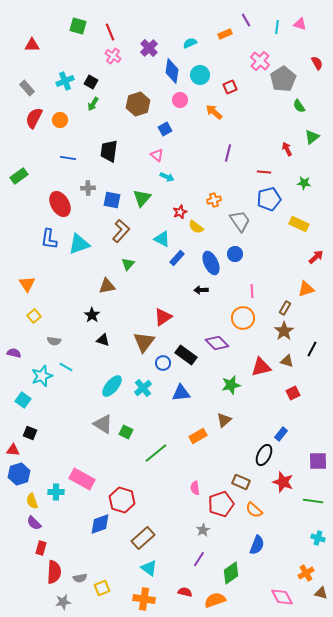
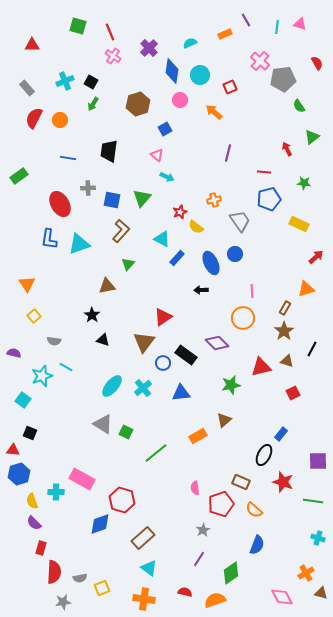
gray pentagon at (283, 79): rotated 25 degrees clockwise
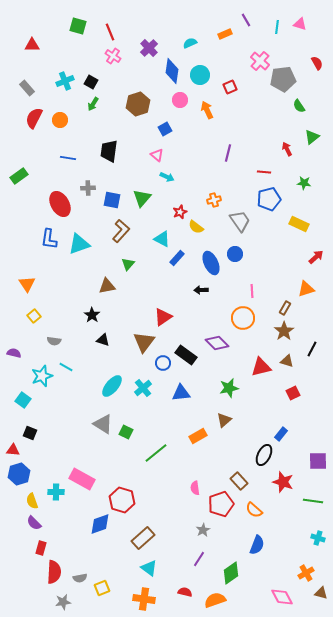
orange arrow at (214, 112): moved 7 px left, 2 px up; rotated 24 degrees clockwise
green star at (231, 385): moved 2 px left, 3 px down
brown rectangle at (241, 482): moved 2 px left, 1 px up; rotated 24 degrees clockwise
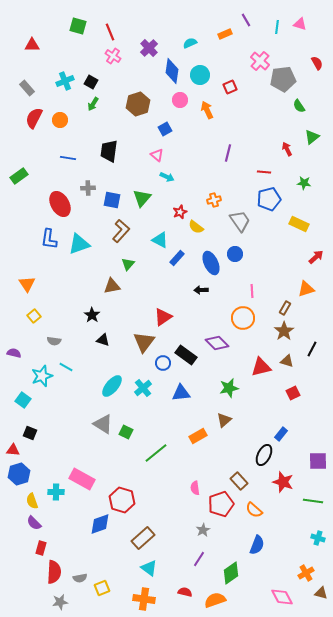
cyan triangle at (162, 239): moved 2 px left, 1 px down
brown triangle at (107, 286): moved 5 px right
gray star at (63, 602): moved 3 px left
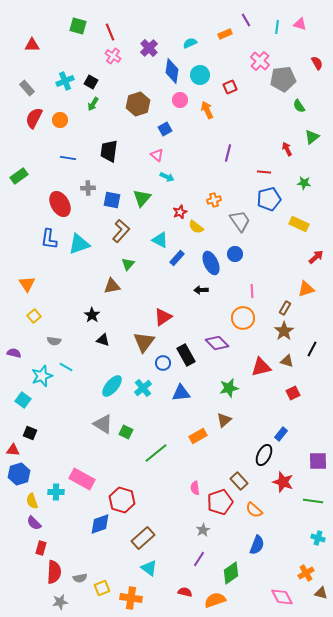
black rectangle at (186, 355): rotated 25 degrees clockwise
red pentagon at (221, 504): moved 1 px left, 2 px up
orange cross at (144, 599): moved 13 px left, 1 px up
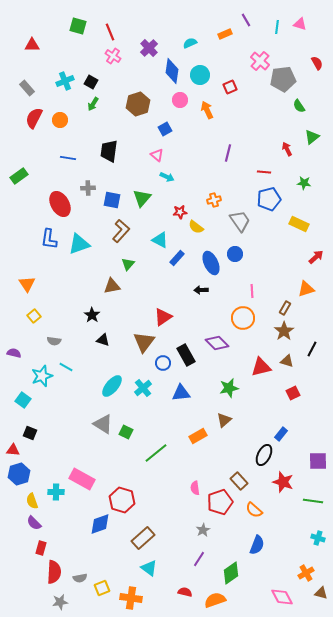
red star at (180, 212): rotated 16 degrees clockwise
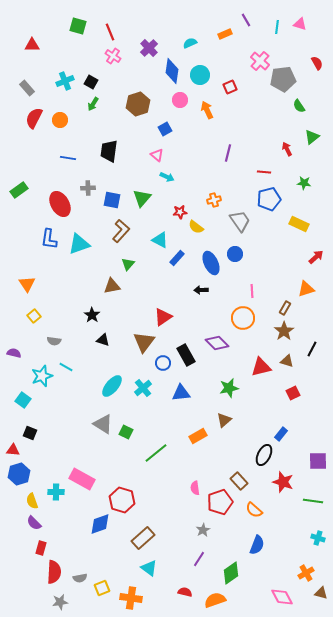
green rectangle at (19, 176): moved 14 px down
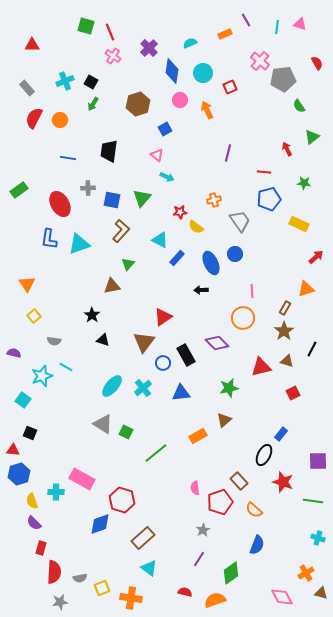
green square at (78, 26): moved 8 px right
cyan circle at (200, 75): moved 3 px right, 2 px up
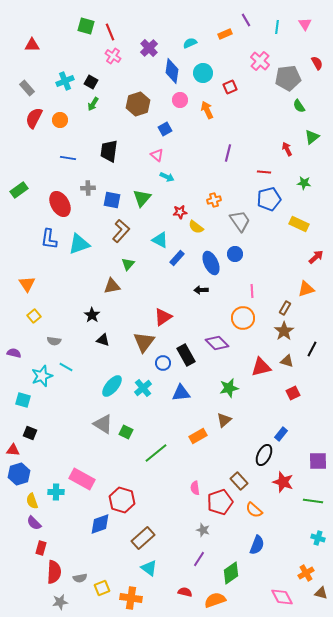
pink triangle at (300, 24): moved 5 px right; rotated 40 degrees clockwise
gray pentagon at (283, 79): moved 5 px right, 1 px up
cyan square at (23, 400): rotated 21 degrees counterclockwise
gray star at (203, 530): rotated 24 degrees counterclockwise
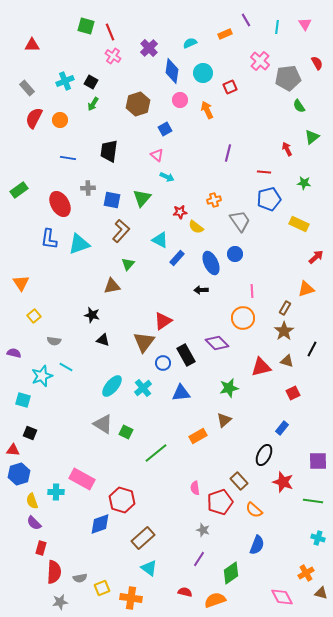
orange triangle at (27, 284): moved 6 px left, 1 px up
black star at (92, 315): rotated 21 degrees counterclockwise
red triangle at (163, 317): moved 4 px down
blue rectangle at (281, 434): moved 1 px right, 6 px up
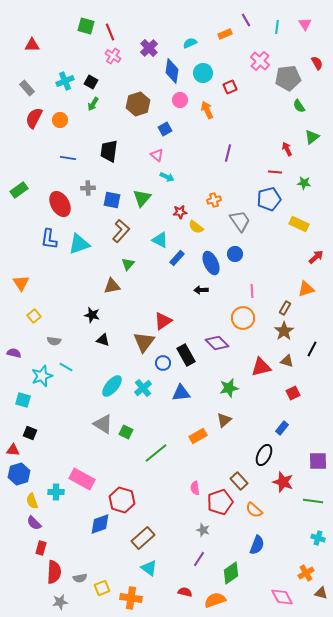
red line at (264, 172): moved 11 px right
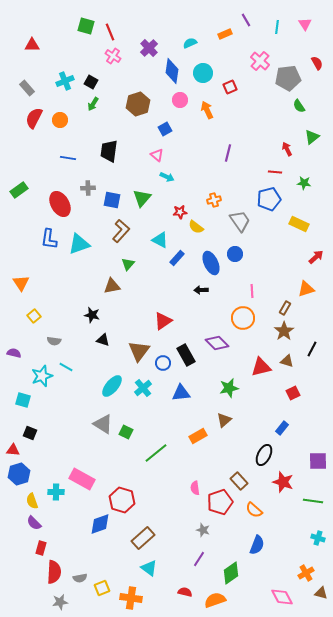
brown triangle at (144, 342): moved 5 px left, 9 px down
